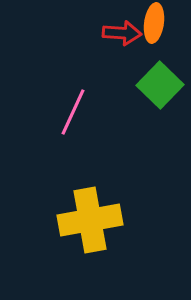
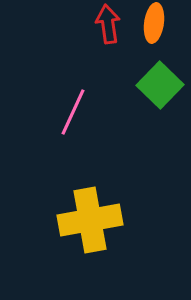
red arrow: moved 14 px left, 9 px up; rotated 102 degrees counterclockwise
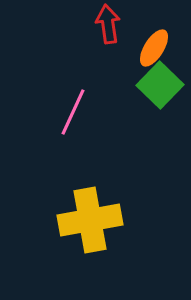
orange ellipse: moved 25 px down; rotated 24 degrees clockwise
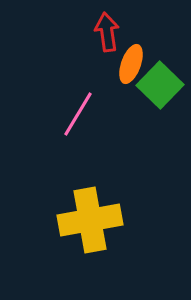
red arrow: moved 1 px left, 8 px down
orange ellipse: moved 23 px left, 16 px down; rotated 12 degrees counterclockwise
pink line: moved 5 px right, 2 px down; rotated 6 degrees clockwise
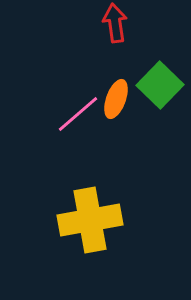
red arrow: moved 8 px right, 9 px up
orange ellipse: moved 15 px left, 35 px down
pink line: rotated 18 degrees clockwise
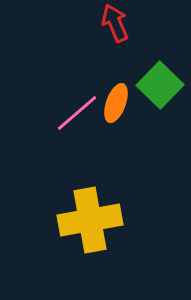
red arrow: rotated 15 degrees counterclockwise
orange ellipse: moved 4 px down
pink line: moved 1 px left, 1 px up
